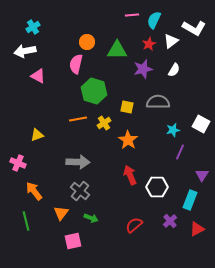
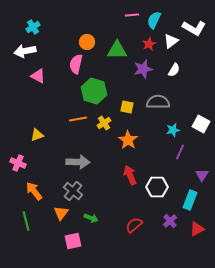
gray cross: moved 7 px left
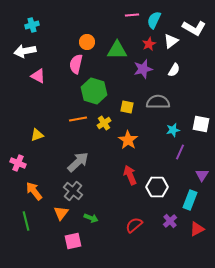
cyan cross: moved 1 px left, 2 px up; rotated 16 degrees clockwise
white square: rotated 18 degrees counterclockwise
gray arrow: rotated 45 degrees counterclockwise
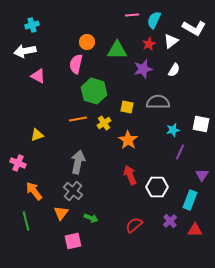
gray arrow: rotated 35 degrees counterclockwise
red triangle: moved 2 px left, 1 px down; rotated 28 degrees clockwise
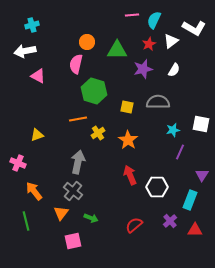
yellow cross: moved 6 px left, 10 px down
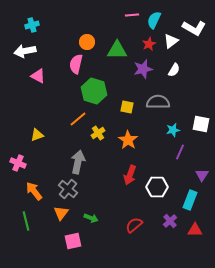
orange line: rotated 30 degrees counterclockwise
red arrow: rotated 138 degrees counterclockwise
gray cross: moved 5 px left, 2 px up
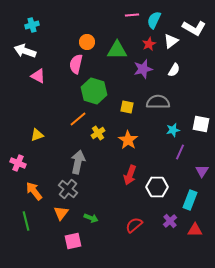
white arrow: rotated 30 degrees clockwise
purple triangle: moved 4 px up
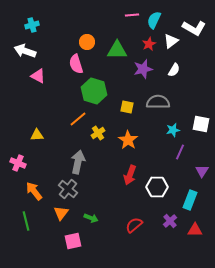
pink semicircle: rotated 30 degrees counterclockwise
yellow triangle: rotated 16 degrees clockwise
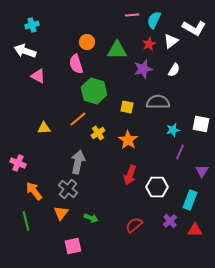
yellow triangle: moved 7 px right, 7 px up
pink square: moved 5 px down
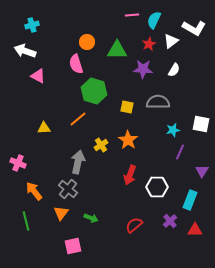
purple star: rotated 18 degrees clockwise
yellow cross: moved 3 px right, 12 px down
